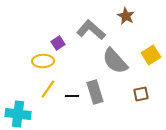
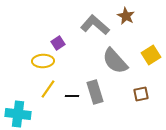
gray L-shape: moved 4 px right, 5 px up
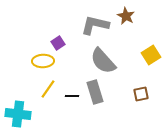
gray L-shape: rotated 28 degrees counterclockwise
gray semicircle: moved 12 px left
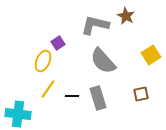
yellow ellipse: rotated 65 degrees counterclockwise
gray rectangle: moved 3 px right, 6 px down
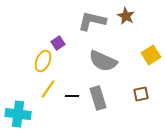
gray L-shape: moved 3 px left, 4 px up
gray semicircle: rotated 24 degrees counterclockwise
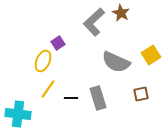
brown star: moved 5 px left, 3 px up
gray L-shape: moved 2 px right, 1 px down; rotated 56 degrees counterclockwise
gray semicircle: moved 13 px right, 1 px down
black line: moved 1 px left, 2 px down
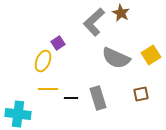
gray semicircle: moved 4 px up
yellow line: rotated 54 degrees clockwise
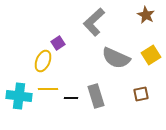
brown star: moved 25 px right, 2 px down
gray rectangle: moved 2 px left, 2 px up
cyan cross: moved 1 px right, 18 px up
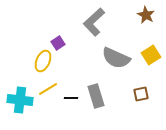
yellow line: rotated 30 degrees counterclockwise
cyan cross: moved 1 px right, 4 px down
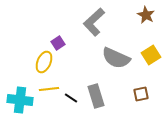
yellow ellipse: moved 1 px right, 1 px down
yellow line: moved 1 px right; rotated 24 degrees clockwise
black line: rotated 32 degrees clockwise
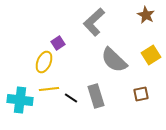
gray semicircle: moved 2 px left, 2 px down; rotated 20 degrees clockwise
